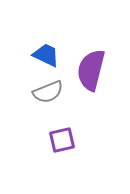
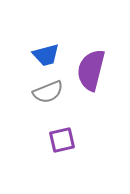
blue trapezoid: rotated 140 degrees clockwise
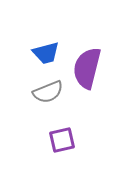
blue trapezoid: moved 2 px up
purple semicircle: moved 4 px left, 2 px up
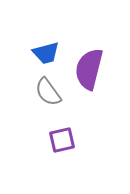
purple semicircle: moved 2 px right, 1 px down
gray semicircle: rotated 76 degrees clockwise
